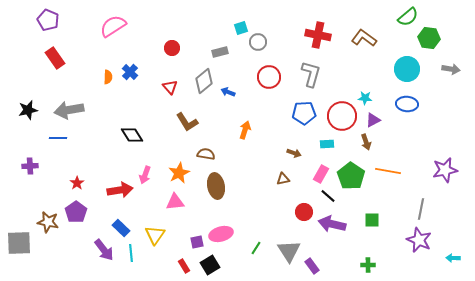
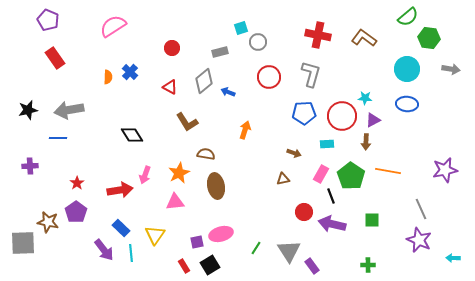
red triangle at (170, 87): rotated 21 degrees counterclockwise
brown arrow at (366, 142): rotated 21 degrees clockwise
black line at (328, 196): moved 3 px right; rotated 28 degrees clockwise
gray line at (421, 209): rotated 35 degrees counterclockwise
gray square at (19, 243): moved 4 px right
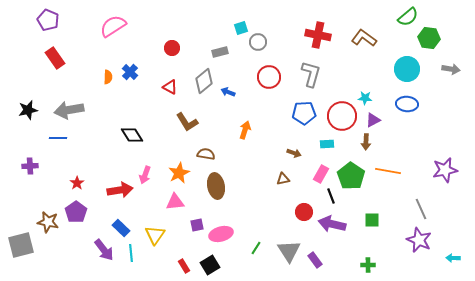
purple square at (197, 242): moved 17 px up
gray square at (23, 243): moved 2 px left, 2 px down; rotated 12 degrees counterclockwise
purple rectangle at (312, 266): moved 3 px right, 6 px up
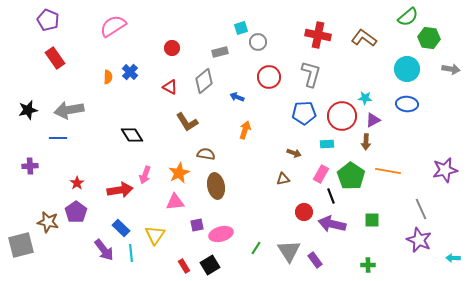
blue arrow at (228, 92): moved 9 px right, 5 px down
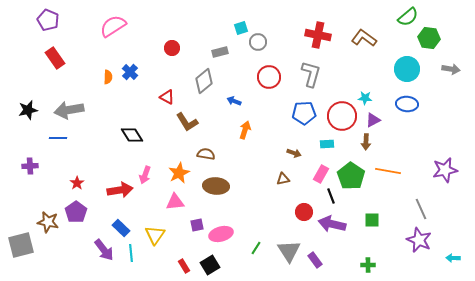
red triangle at (170, 87): moved 3 px left, 10 px down
blue arrow at (237, 97): moved 3 px left, 4 px down
brown ellipse at (216, 186): rotated 75 degrees counterclockwise
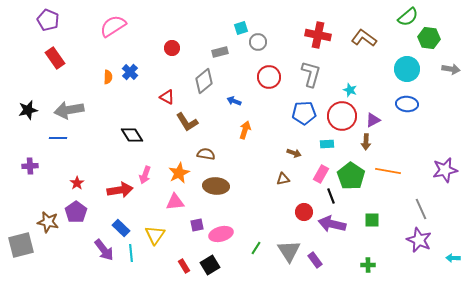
cyan star at (365, 98): moved 15 px left, 8 px up; rotated 16 degrees clockwise
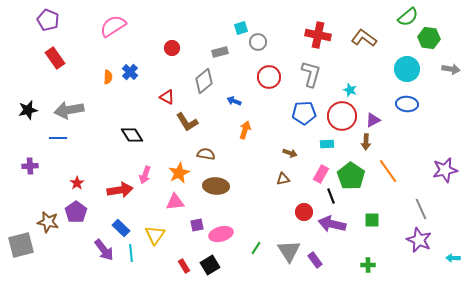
brown arrow at (294, 153): moved 4 px left
orange line at (388, 171): rotated 45 degrees clockwise
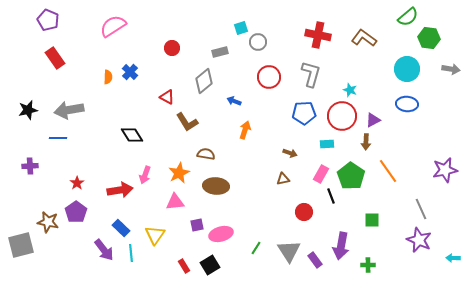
purple arrow at (332, 224): moved 9 px right, 22 px down; rotated 92 degrees counterclockwise
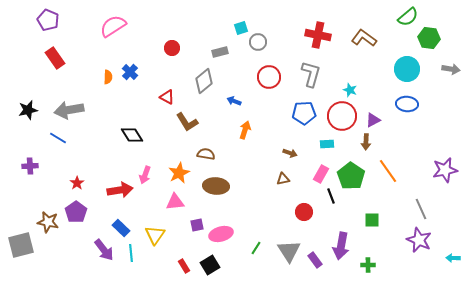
blue line at (58, 138): rotated 30 degrees clockwise
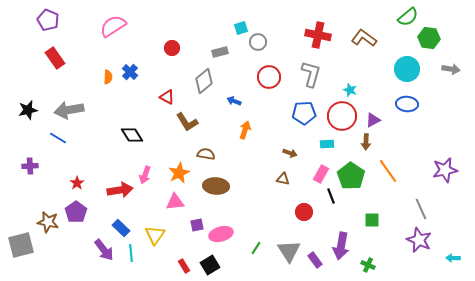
brown triangle at (283, 179): rotated 24 degrees clockwise
green cross at (368, 265): rotated 24 degrees clockwise
